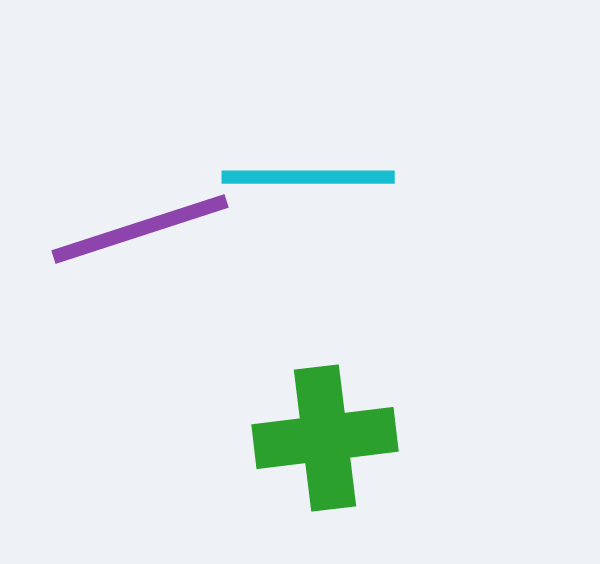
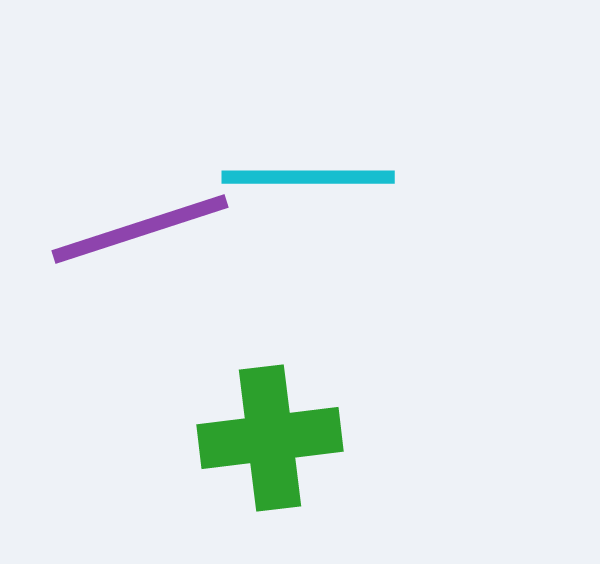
green cross: moved 55 px left
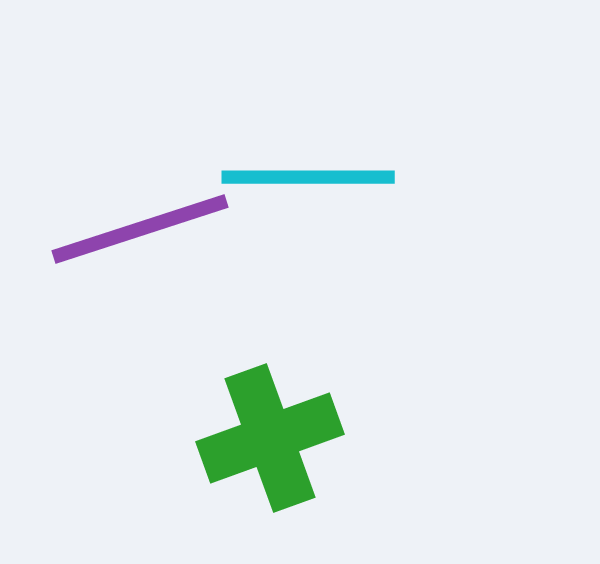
green cross: rotated 13 degrees counterclockwise
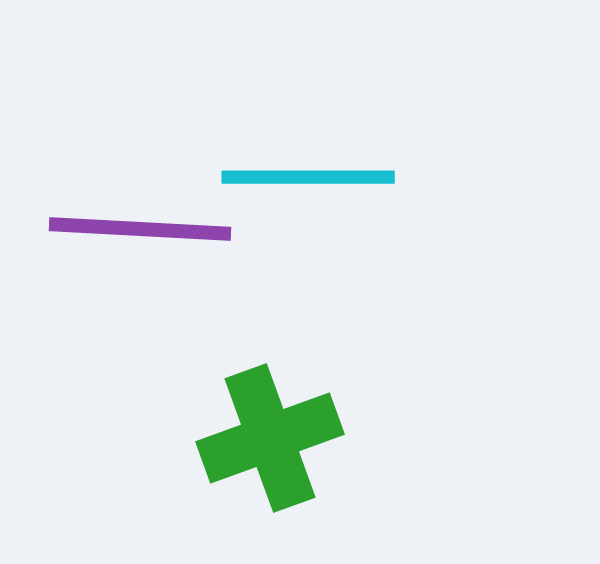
purple line: rotated 21 degrees clockwise
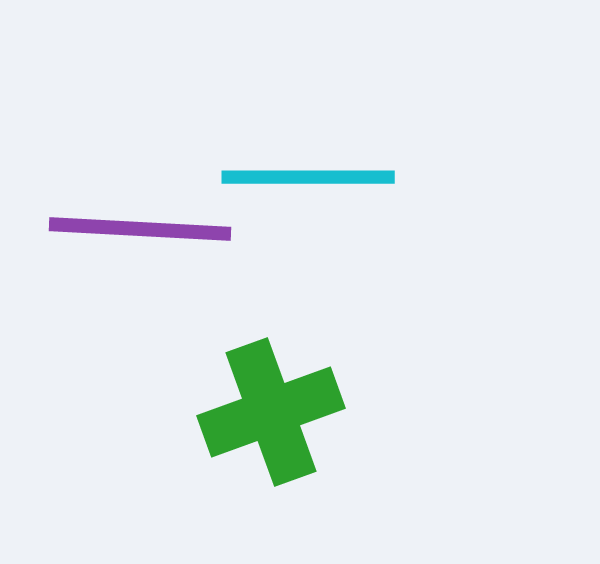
green cross: moved 1 px right, 26 px up
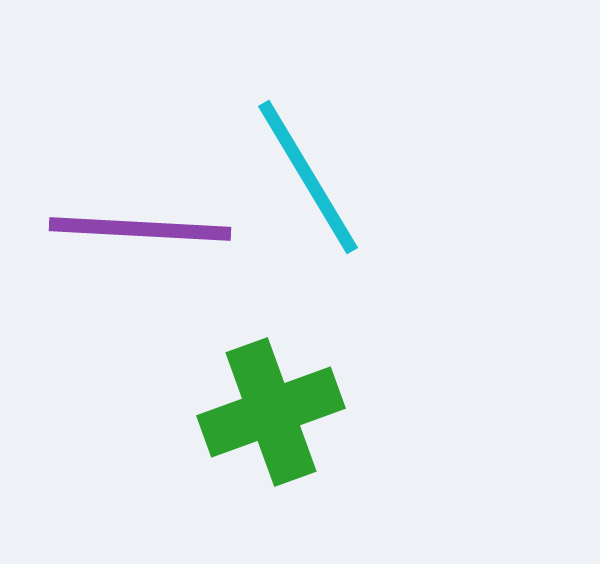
cyan line: rotated 59 degrees clockwise
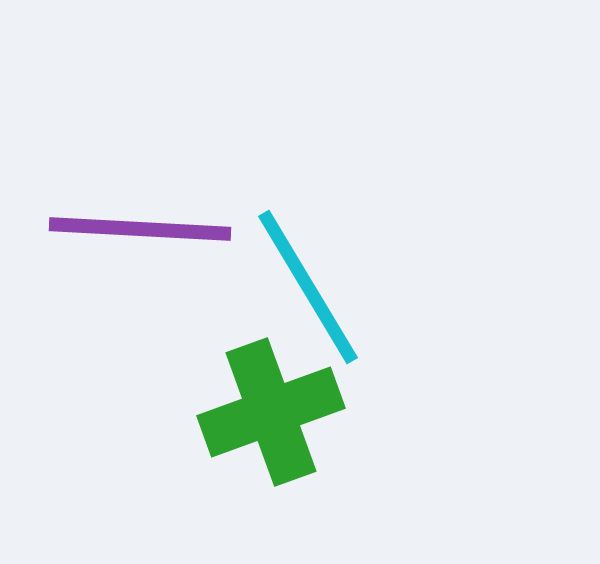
cyan line: moved 110 px down
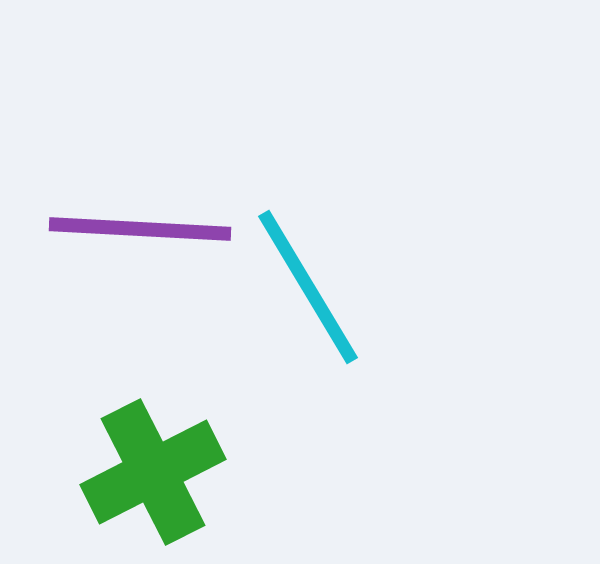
green cross: moved 118 px left, 60 px down; rotated 7 degrees counterclockwise
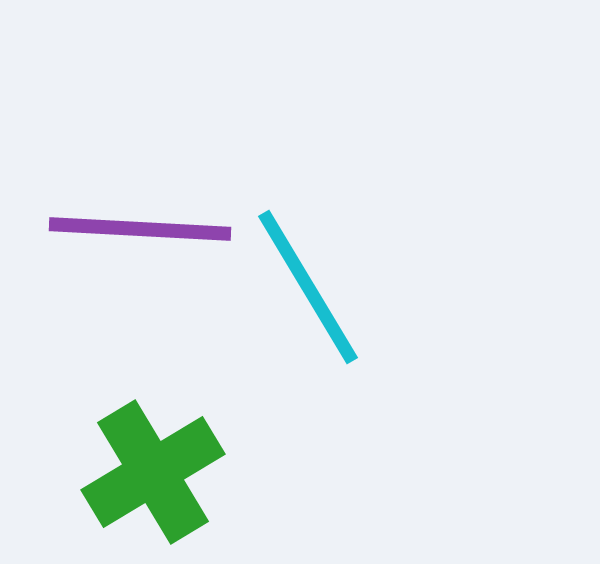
green cross: rotated 4 degrees counterclockwise
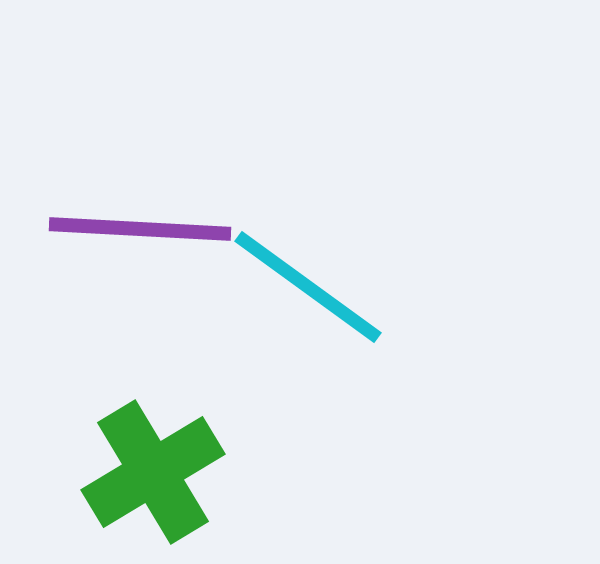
cyan line: rotated 23 degrees counterclockwise
